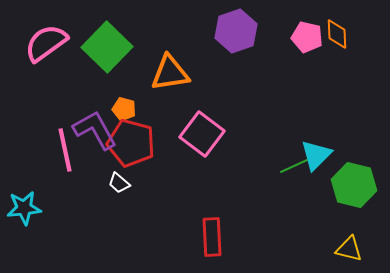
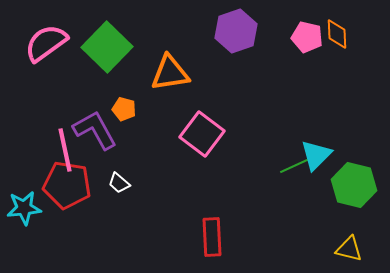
red pentagon: moved 64 px left, 42 px down; rotated 6 degrees counterclockwise
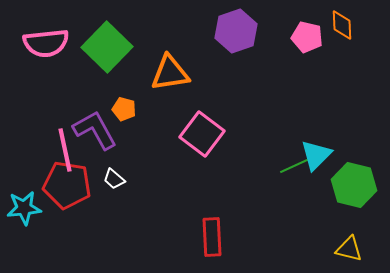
orange diamond: moved 5 px right, 9 px up
pink semicircle: rotated 150 degrees counterclockwise
white trapezoid: moved 5 px left, 4 px up
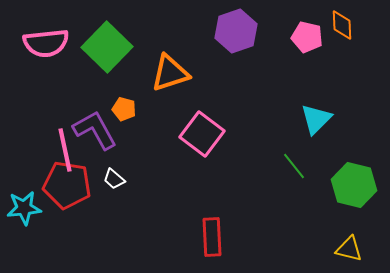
orange triangle: rotated 9 degrees counterclockwise
cyan triangle: moved 36 px up
green line: rotated 76 degrees clockwise
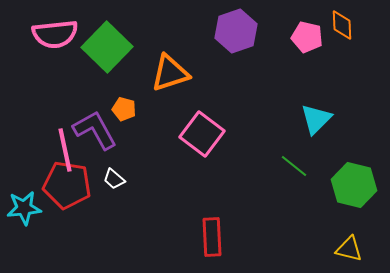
pink semicircle: moved 9 px right, 9 px up
green line: rotated 12 degrees counterclockwise
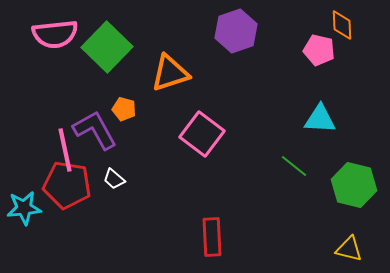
pink pentagon: moved 12 px right, 13 px down
cyan triangle: moved 4 px right; rotated 48 degrees clockwise
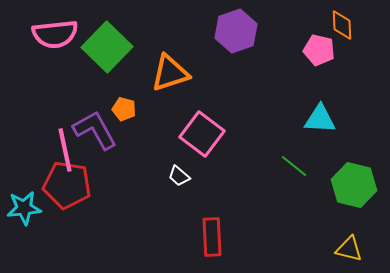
white trapezoid: moved 65 px right, 3 px up
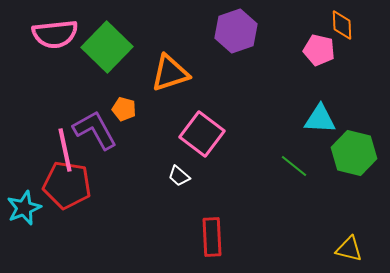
green hexagon: moved 32 px up
cyan star: rotated 16 degrees counterclockwise
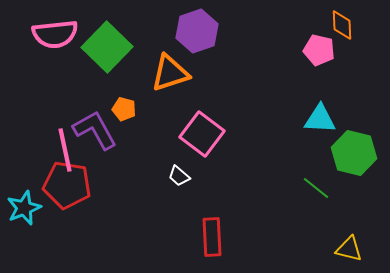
purple hexagon: moved 39 px left
green line: moved 22 px right, 22 px down
